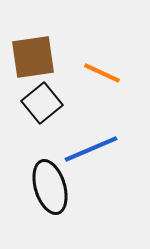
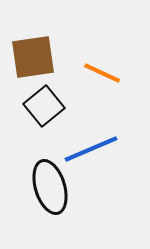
black square: moved 2 px right, 3 px down
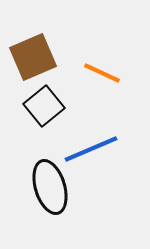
brown square: rotated 15 degrees counterclockwise
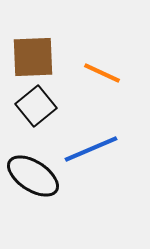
brown square: rotated 21 degrees clockwise
black square: moved 8 px left
black ellipse: moved 17 px left, 11 px up; rotated 40 degrees counterclockwise
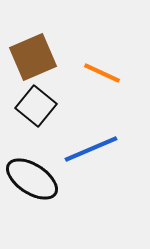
brown square: rotated 21 degrees counterclockwise
black square: rotated 12 degrees counterclockwise
black ellipse: moved 1 px left, 3 px down
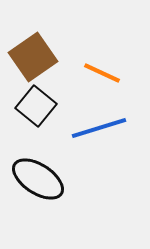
brown square: rotated 12 degrees counterclockwise
blue line: moved 8 px right, 21 px up; rotated 6 degrees clockwise
black ellipse: moved 6 px right
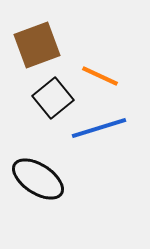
brown square: moved 4 px right, 12 px up; rotated 15 degrees clockwise
orange line: moved 2 px left, 3 px down
black square: moved 17 px right, 8 px up; rotated 12 degrees clockwise
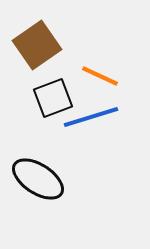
brown square: rotated 15 degrees counterclockwise
black square: rotated 18 degrees clockwise
blue line: moved 8 px left, 11 px up
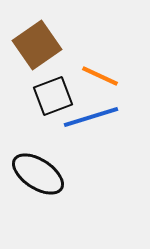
black square: moved 2 px up
black ellipse: moved 5 px up
